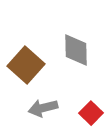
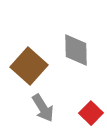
brown square: moved 3 px right, 1 px down
gray arrow: rotated 108 degrees counterclockwise
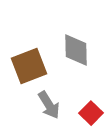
brown square: rotated 27 degrees clockwise
gray arrow: moved 6 px right, 3 px up
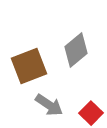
gray diamond: rotated 52 degrees clockwise
gray arrow: rotated 24 degrees counterclockwise
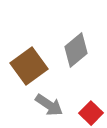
brown square: rotated 15 degrees counterclockwise
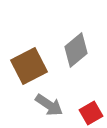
brown square: rotated 9 degrees clockwise
red square: rotated 15 degrees clockwise
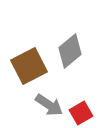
gray diamond: moved 6 px left, 1 px down
red square: moved 10 px left
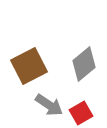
gray diamond: moved 14 px right, 13 px down
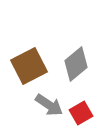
gray diamond: moved 8 px left
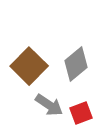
brown square: rotated 18 degrees counterclockwise
red square: rotated 10 degrees clockwise
